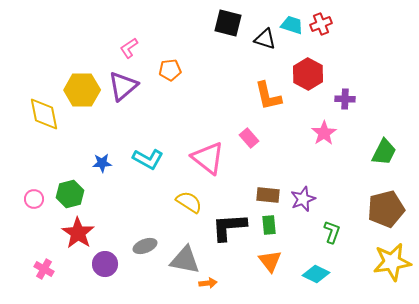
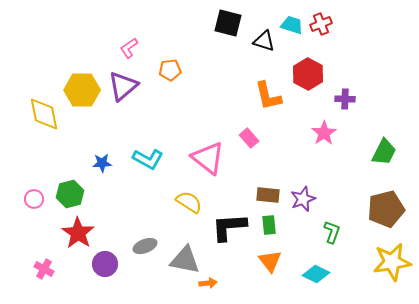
black triangle: moved 1 px left, 2 px down
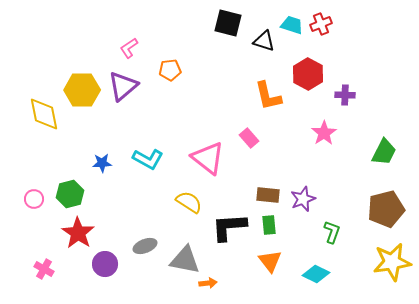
purple cross: moved 4 px up
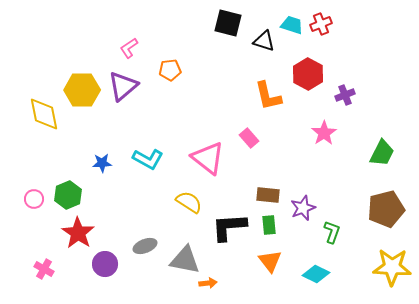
purple cross: rotated 24 degrees counterclockwise
green trapezoid: moved 2 px left, 1 px down
green hexagon: moved 2 px left, 1 px down; rotated 8 degrees counterclockwise
purple star: moved 9 px down
yellow star: moved 5 px down; rotated 12 degrees clockwise
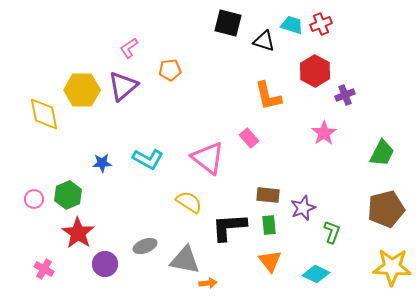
red hexagon: moved 7 px right, 3 px up
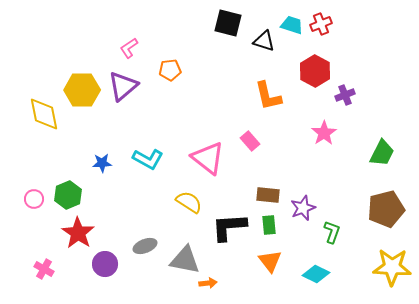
pink rectangle: moved 1 px right, 3 px down
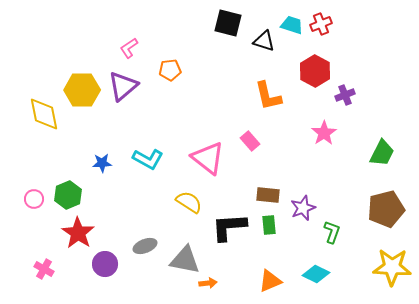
orange triangle: moved 20 px down; rotated 45 degrees clockwise
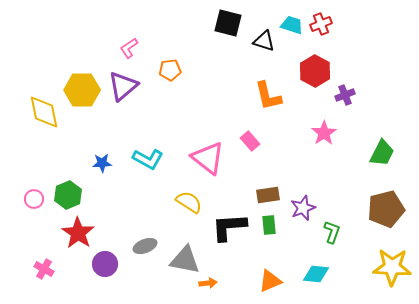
yellow diamond: moved 2 px up
brown rectangle: rotated 15 degrees counterclockwise
cyan diamond: rotated 20 degrees counterclockwise
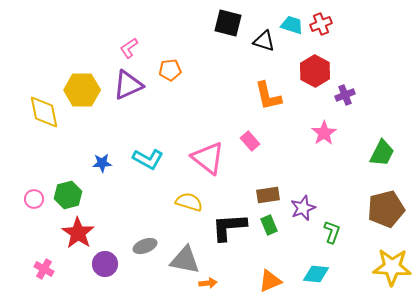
purple triangle: moved 5 px right, 1 px up; rotated 16 degrees clockwise
green hexagon: rotated 8 degrees clockwise
yellow semicircle: rotated 16 degrees counterclockwise
green rectangle: rotated 18 degrees counterclockwise
